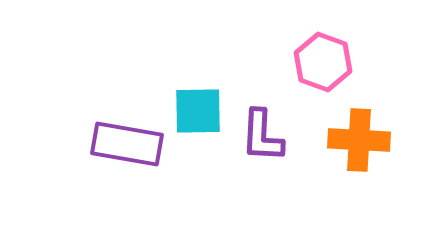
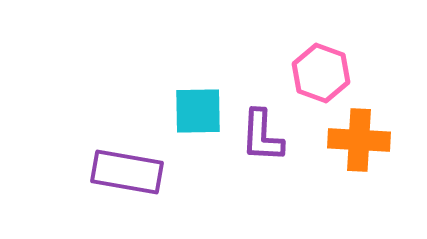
pink hexagon: moved 2 px left, 11 px down
purple rectangle: moved 28 px down
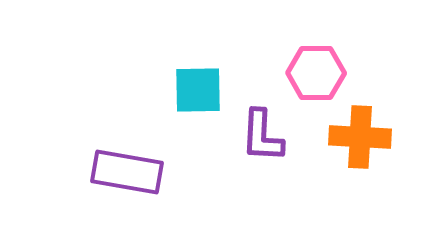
pink hexagon: moved 5 px left; rotated 20 degrees counterclockwise
cyan square: moved 21 px up
orange cross: moved 1 px right, 3 px up
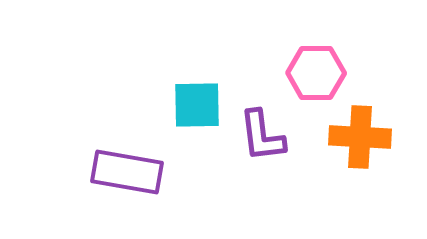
cyan square: moved 1 px left, 15 px down
purple L-shape: rotated 10 degrees counterclockwise
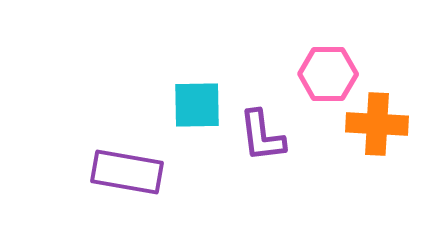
pink hexagon: moved 12 px right, 1 px down
orange cross: moved 17 px right, 13 px up
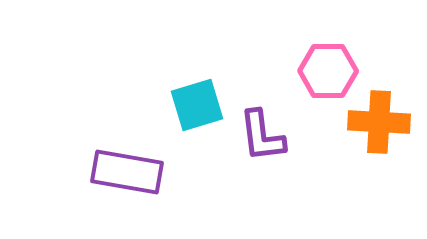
pink hexagon: moved 3 px up
cyan square: rotated 16 degrees counterclockwise
orange cross: moved 2 px right, 2 px up
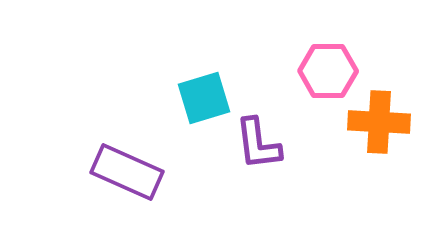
cyan square: moved 7 px right, 7 px up
purple L-shape: moved 4 px left, 8 px down
purple rectangle: rotated 14 degrees clockwise
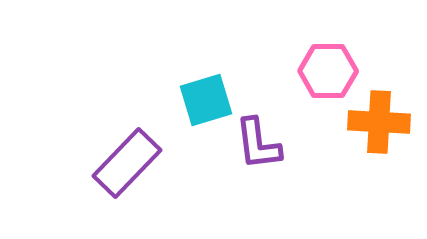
cyan square: moved 2 px right, 2 px down
purple rectangle: moved 9 px up; rotated 70 degrees counterclockwise
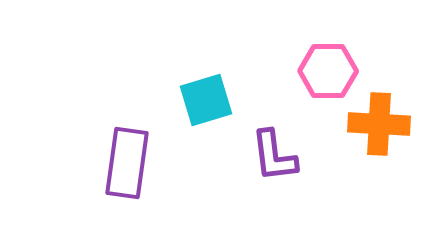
orange cross: moved 2 px down
purple L-shape: moved 16 px right, 12 px down
purple rectangle: rotated 36 degrees counterclockwise
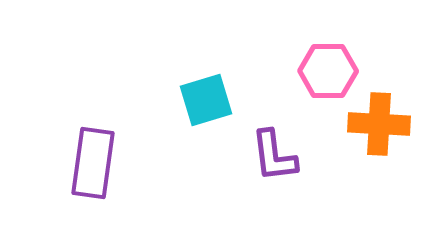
purple rectangle: moved 34 px left
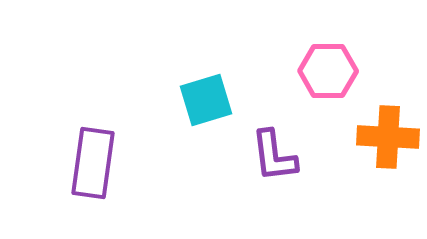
orange cross: moved 9 px right, 13 px down
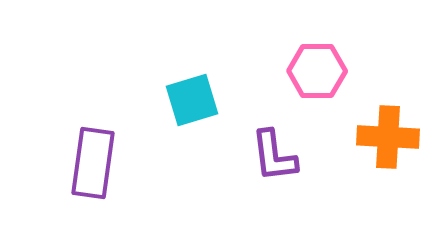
pink hexagon: moved 11 px left
cyan square: moved 14 px left
